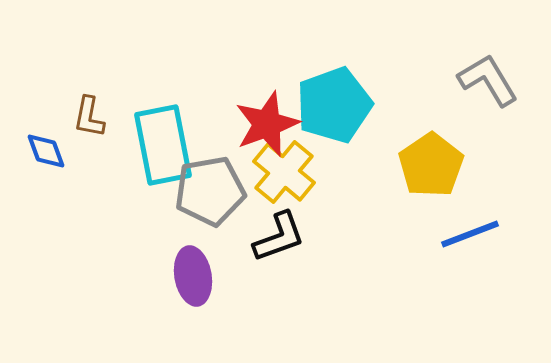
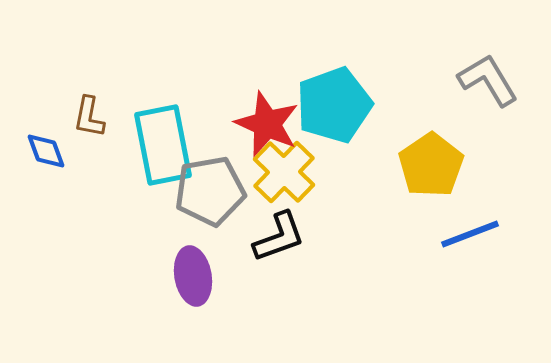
red star: rotated 28 degrees counterclockwise
yellow cross: rotated 4 degrees clockwise
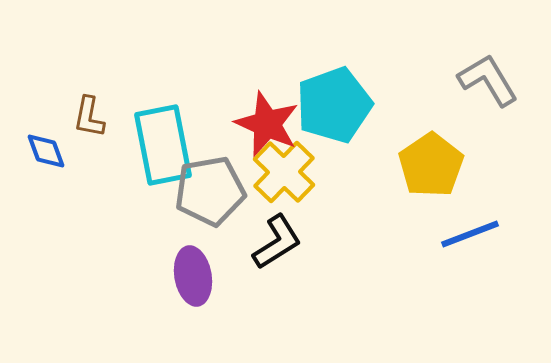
black L-shape: moved 2 px left, 5 px down; rotated 12 degrees counterclockwise
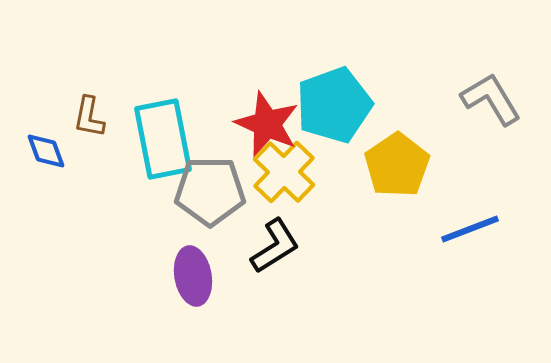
gray L-shape: moved 3 px right, 19 px down
cyan rectangle: moved 6 px up
yellow pentagon: moved 34 px left
gray pentagon: rotated 10 degrees clockwise
blue line: moved 5 px up
black L-shape: moved 2 px left, 4 px down
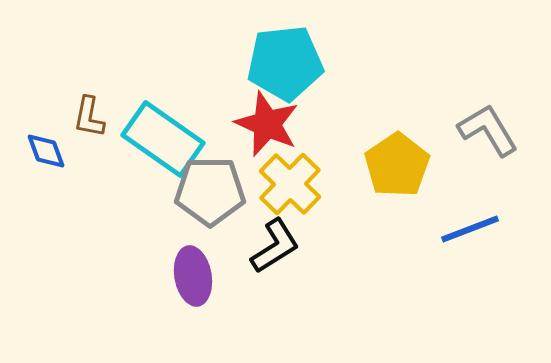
gray L-shape: moved 3 px left, 31 px down
cyan pentagon: moved 49 px left, 42 px up; rotated 14 degrees clockwise
cyan rectangle: rotated 44 degrees counterclockwise
yellow cross: moved 6 px right, 12 px down
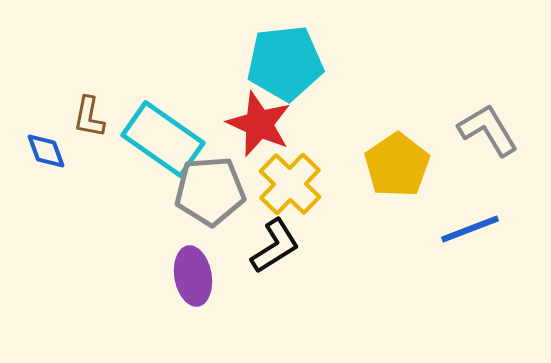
red star: moved 8 px left
gray pentagon: rotated 4 degrees counterclockwise
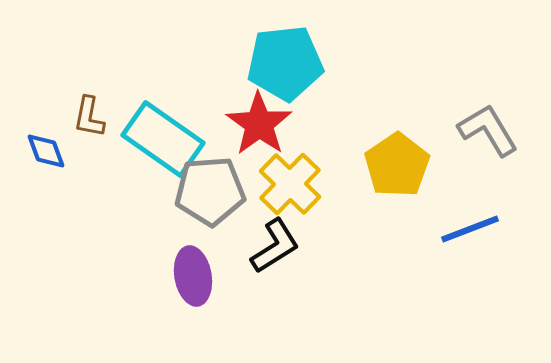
red star: rotated 12 degrees clockwise
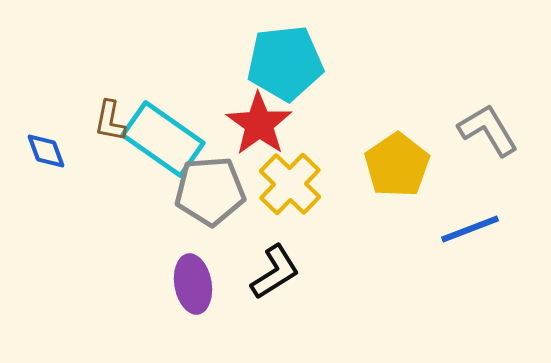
brown L-shape: moved 21 px right, 4 px down
black L-shape: moved 26 px down
purple ellipse: moved 8 px down
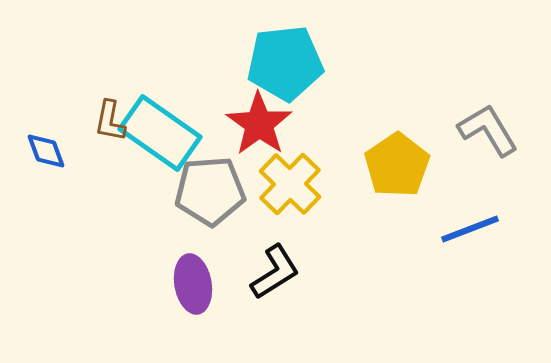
cyan rectangle: moved 3 px left, 6 px up
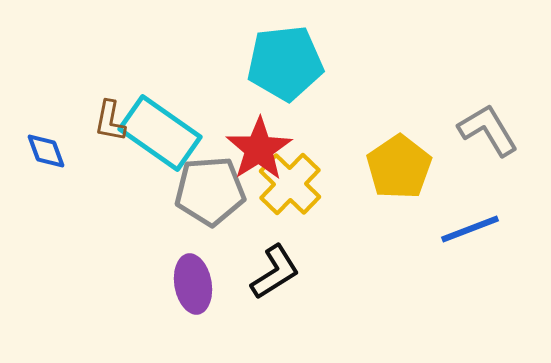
red star: moved 25 px down; rotated 4 degrees clockwise
yellow pentagon: moved 2 px right, 2 px down
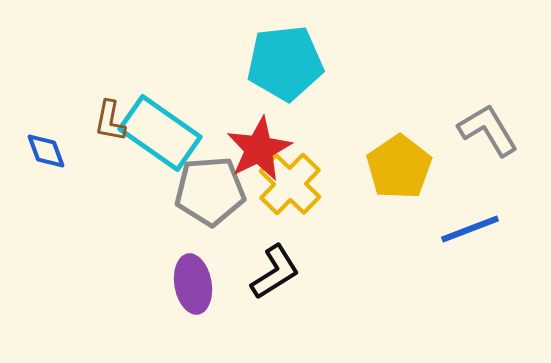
red star: rotated 6 degrees clockwise
